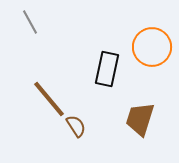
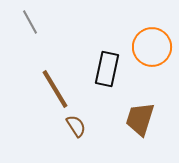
brown line: moved 6 px right, 10 px up; rotated 9 degrees clockwise
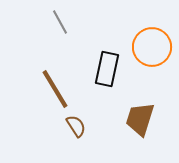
gray line: moved 30 px right
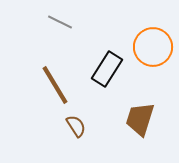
gray line: rotated 35 degrees counterclockwise
orange circle: moved 1 px right
black rectangle: rotated 20 degrees clockwise
brown line: moved 4 px up
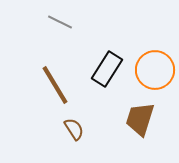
orange circle: moved 2 px right, 23 px down
brown semicircle: moved 2 px left, 3 px down
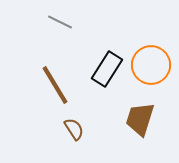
orange circle: moved 4 px left, 5 px up
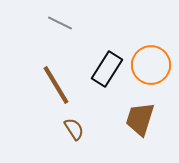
gray line: moved 1 px down
brown line: moved 1 px right
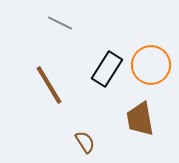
brown line: moved 7 px left
brown trapezoid: rotated 27 degrees counterclockwise
brown semicircle: moved 11 px right, 13 px down
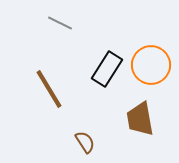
brown line: moved 4 px down
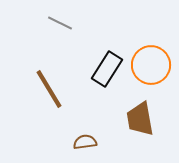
brown semicircle: rotated 65 degrees counterclockwise
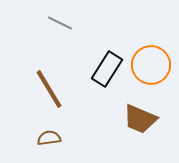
brown trapezoid: rotated 57 degrees counterclockwise
brown semicircle: moved 36 px left, 4 px up
